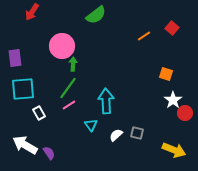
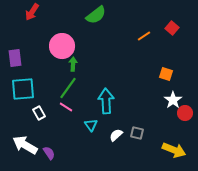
pink line: moved 3 px left, 2 px down; rotated 64 degrees clockwise
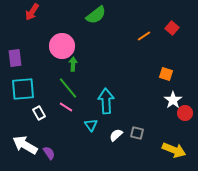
green line: rotated 75 degrees counterclockwise
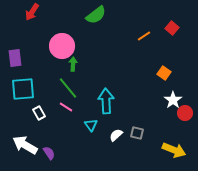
orange square: moved 2 px left, 1 px up; rotated 16 degrees clockwise
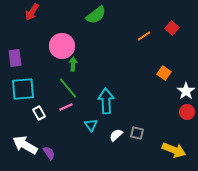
white star: moved 13 px right, 9 px up
pink line: rotated 56 degrees counterclockwise
red circle: moved 2 px right, 1 px up
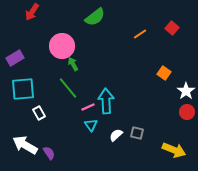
green semicircle: moved 1 px left, 2 px down
orange line: moved 4 px left, 2 px up
purple rectangle: rotated 66 degrees clockwise
green arrow: rotated 32 degrees counterclockwise
pink line: moved 22 px right
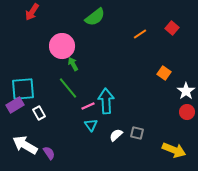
purple rectangle: moved 47 px down
pink line: moved 1 px up
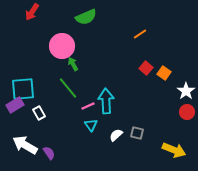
green semicircle: moved 9 px left; rotated 15 degrees clockwise
red square: moved 26 px left, 40 px down
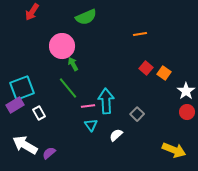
orange line: rotated 24 degrees clockwise
cyan square: moved 1 px left, 1 px up; rotated 15 degrees counterclockwise
pink line: rotated 16 degrees clockwise
gray square: moved 19 px up; rotated 32 degrees clockwise
purple semicircle: rotated 96 degrees counterclockwise
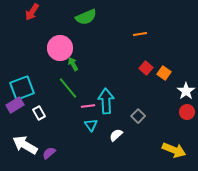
pink circle: moved 2 px left, 2 px down
gray square: moved 1 px right, 2 px down
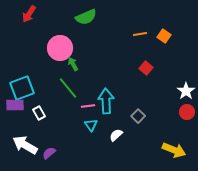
red arrow: moved 3 px left, 2 px down
orange square: moved 37 px up
purple rectangle: rotated 30 degrees clockwise
